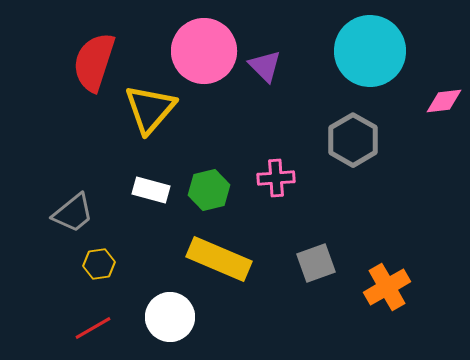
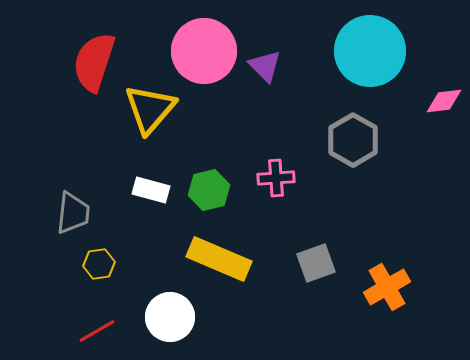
gray trapezoid: rotated 45 degrees counterclockwise
red line: moved 4 px right, 3 px down
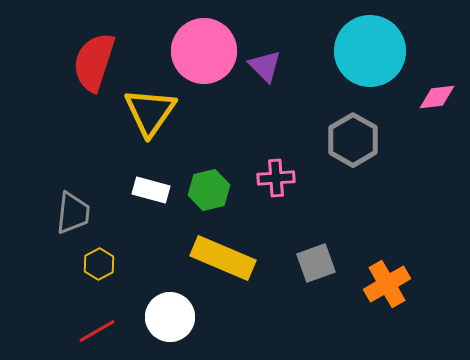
pink diamond: moved 7 px left, 4 px up
yellow triangle: moved 3 px down; rotated 6 degrees counterclockwise
yellow rectangle: moved 4 px right, 1 px up
yellow hexagon: rotated 20 degrees counterclockwise
orange cross: moved 3 px up
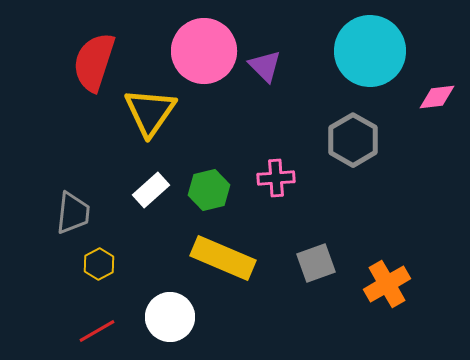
white rectangle: rotated 57 degrees counterclockwise
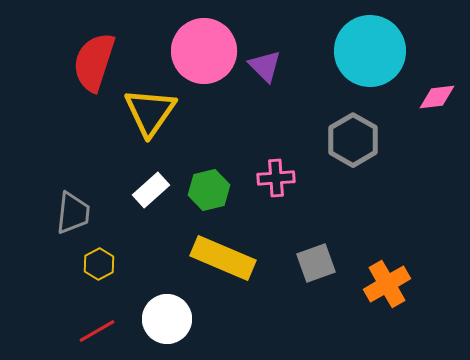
white circle: moved 3 px left, 2 px down
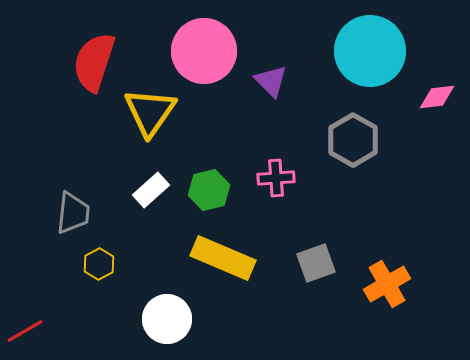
purple triangle: moved 6 px right, 15 px down
red line: moved 72 px left
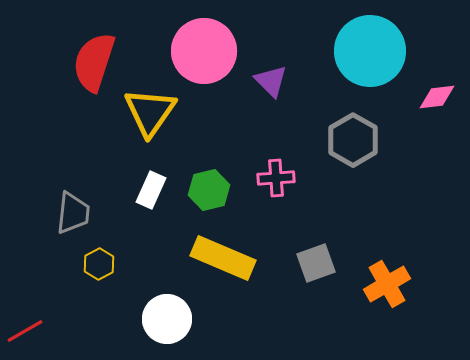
white rectangle: rotated 24 degrees counterclockwise
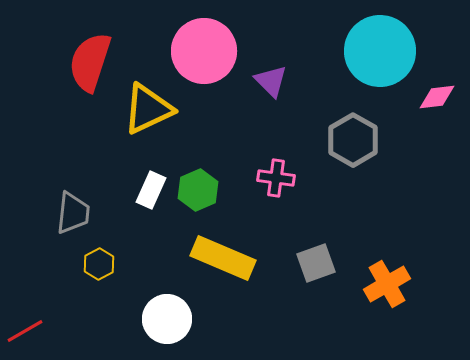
cyan circle: moved 10 px right
red semicircle: moved 4 px left
yellow triangle: moved 2 px left, 3 px up; rotated 30 degrees clockwise
pink cross: rotated 12 degrees clockwise
green hexagon: moved 11 px left; rotated 9 degrees counterclockwise
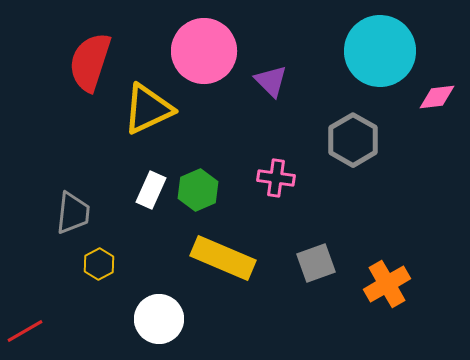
white circle: moved 8 px left
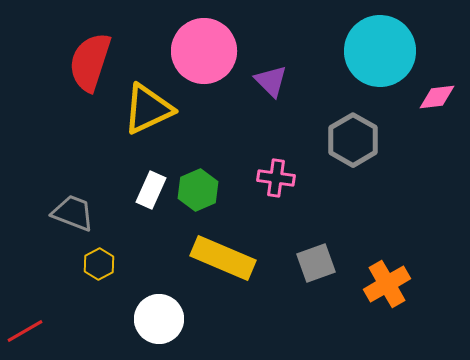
gray trapezoid: rotated 75 degrees counterclockwise
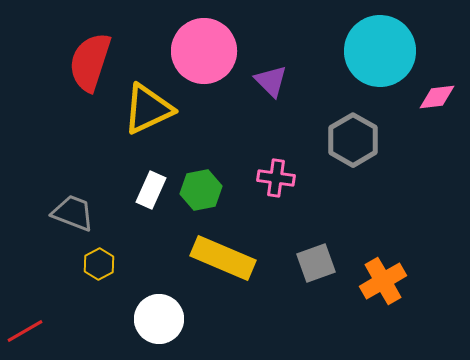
green hexagon: moved 3 px right; rotated 12 degrees clockwise
orange cross: moved 4 px left, 3 px up
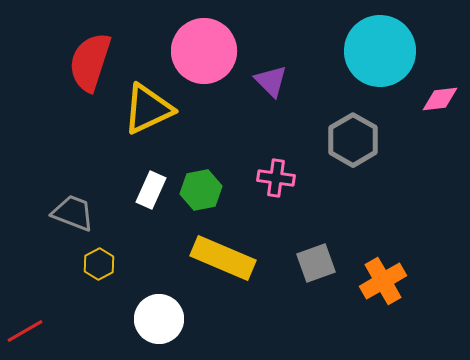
pink diamond: moved 3 px right, 2 px down
